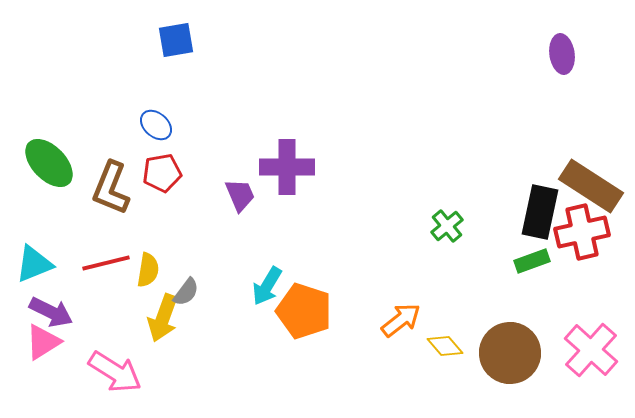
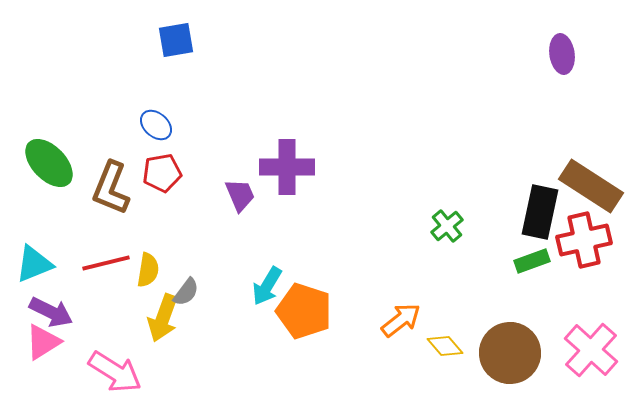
red cross: moved 2 px right, 8 px down
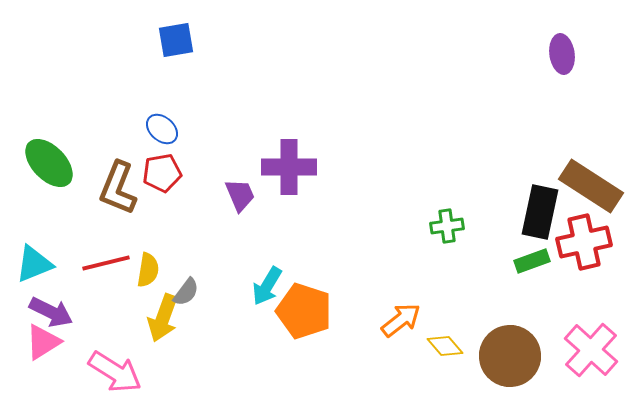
blue ellipse: moved 6 px right, 4 px down
purple cross: moved 2 px right
brown L-shape: moved 7 px right
green cross: rotated 32 degrees clockwise
red cross: moved 2 px down
brown circle: moved 3 px down
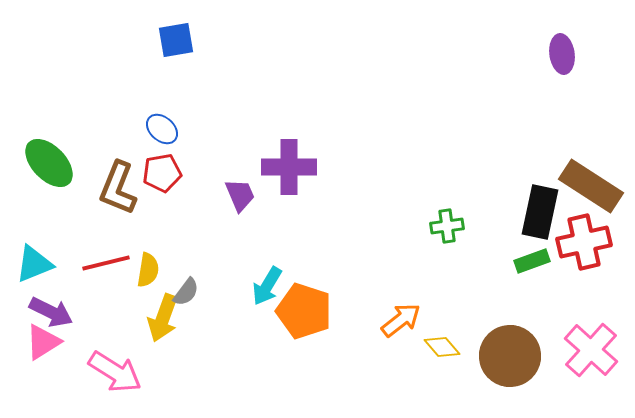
yellow diamond: moved 3 px left, 1 px down
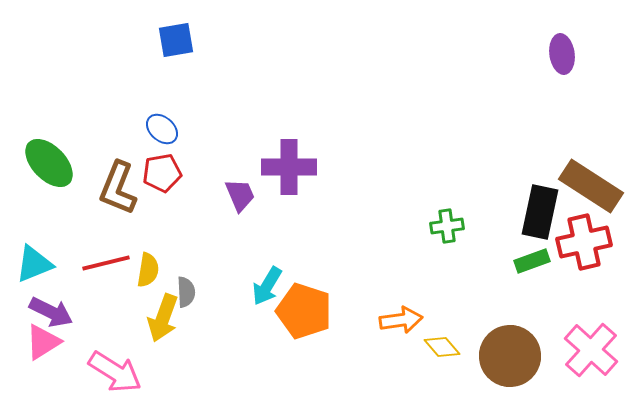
gray semicircle: rotated 40 degrees counterclockwise
orange arrow: rotated 30 degrees clockwise
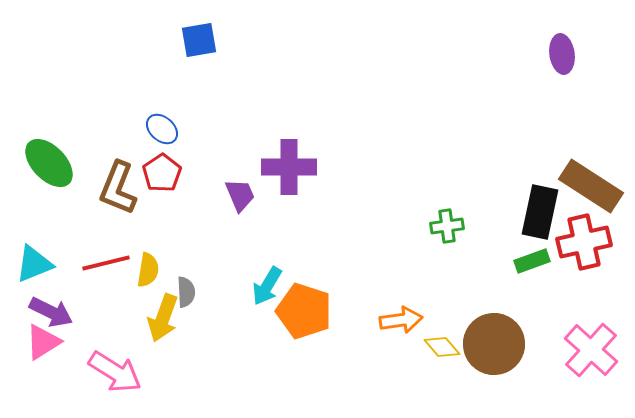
blue square: moved 23 px right
red pentagon: rotated 24 degrees counterclockwise
brown circle: moved 16 px left, 12 px up
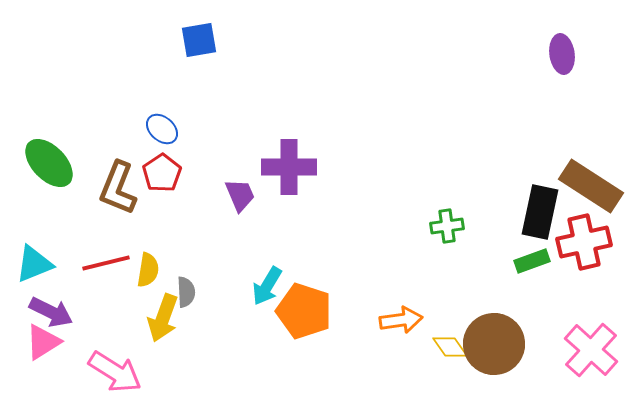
yellow diamond: moved 8 px right; rotated 6 degrees clockwise
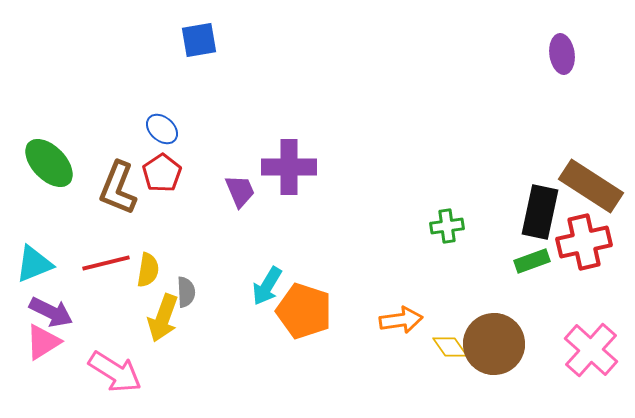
purple trapezoid: moved 4 px up
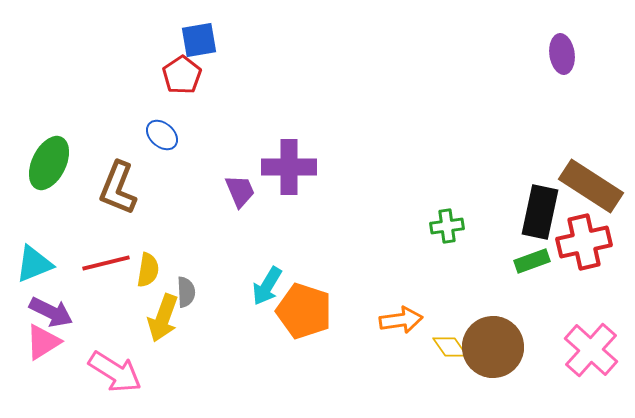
blue ellipse: moved 6 px down
green ellipse: rotated 70 degrees clockwise
red pentagon: moved 20 px right, 98 px up
brown circle: moved 1 px left, 3 px down
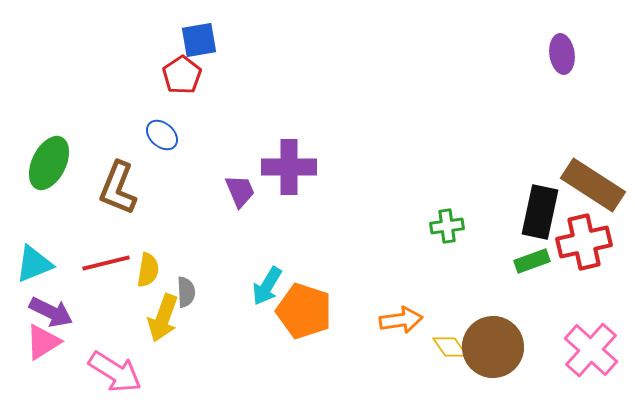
brown rectangle: moved 2 px right, 1 px up
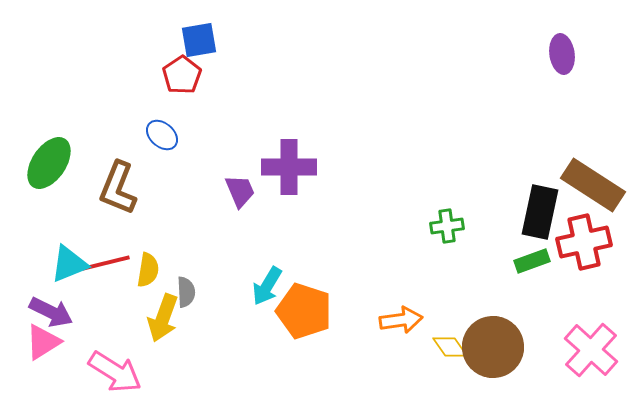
green ellipse: rotated 8 degrees clockwise
cyan triangle: moved 35 px right
